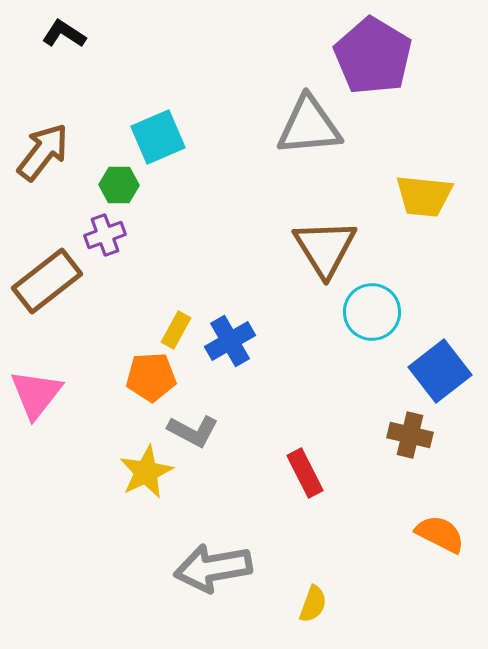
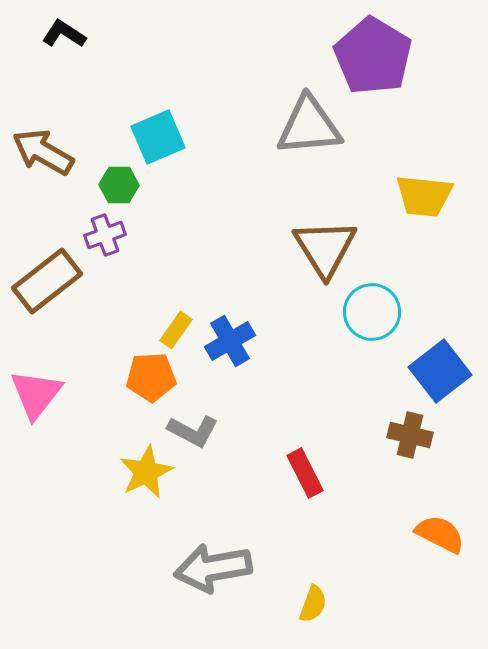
brown arrow: rotated 98 degrees counterclockwise
yellow rectangle: rotated 6 degrees clockwise
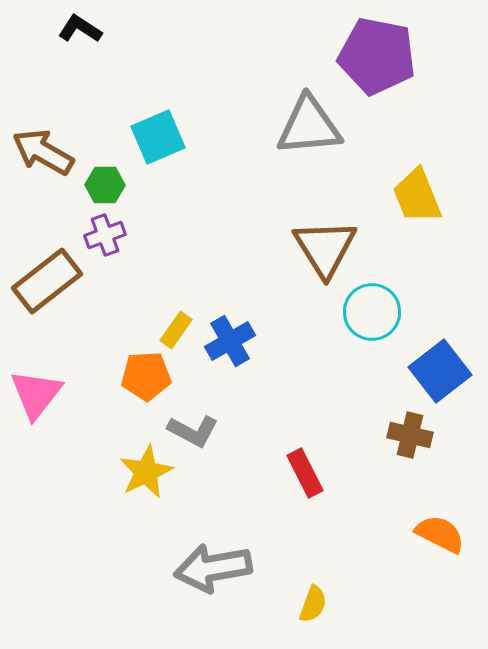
black L-shape: moved 16 px right, 5 px up
purple pentagon: moved 4 px right; rotated 20 degrees counterclockwise
green hexagon: moved 14 px left
yellow trapezoid: moved 7 px left; rotated 62 degrees clockwise
orange pentagon: moved 5 px left, 1 px up
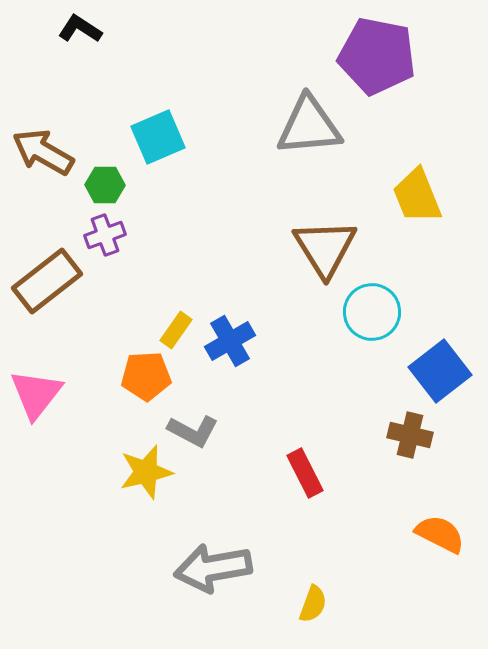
yellow star: rotated 12 degrees clockwise
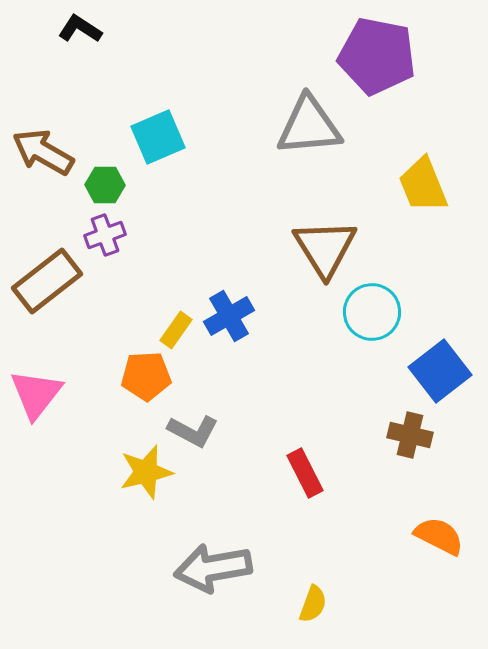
yellow trapezoid: moved 6 px right, 11 px up
blue cross: moved 1 px left, 25 px up
orange semicircle: moved 1 px left, 2 px down
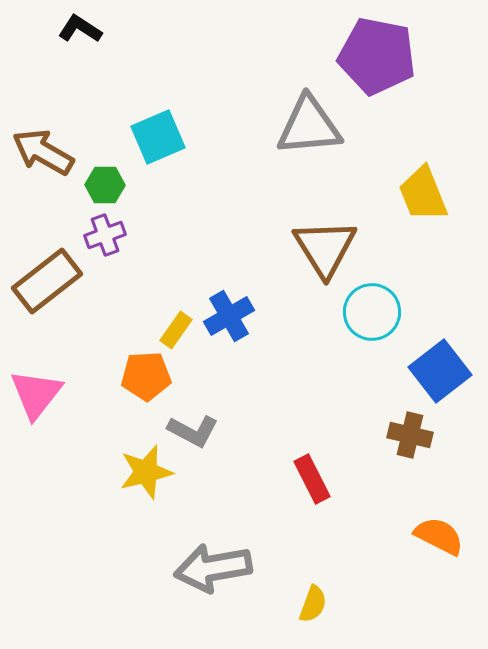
yellow trapezoid: moved 9 px down
red rectangle: moved 7 px right, 6 px down
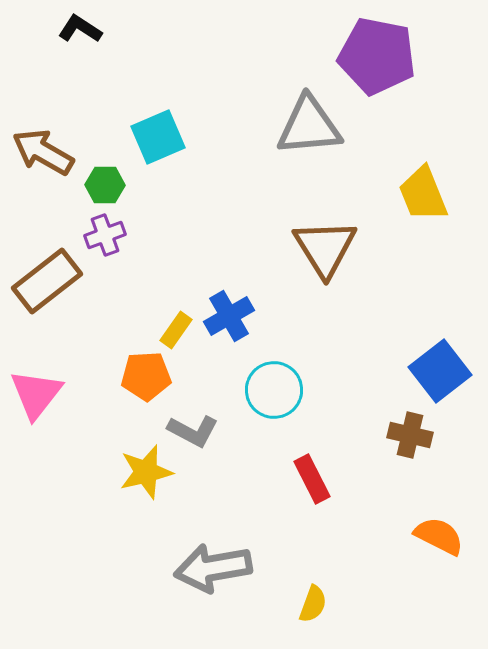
cyan circle: moved 98 px left, 78 px down
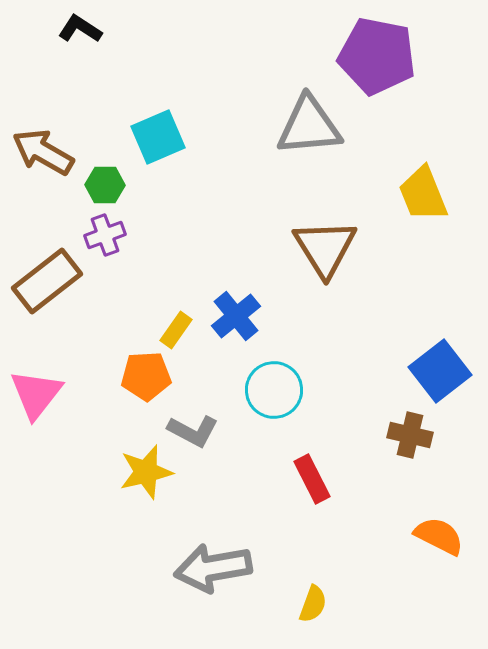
blue cross: moved 7 px right; rotated 9 degrees counterclockwise
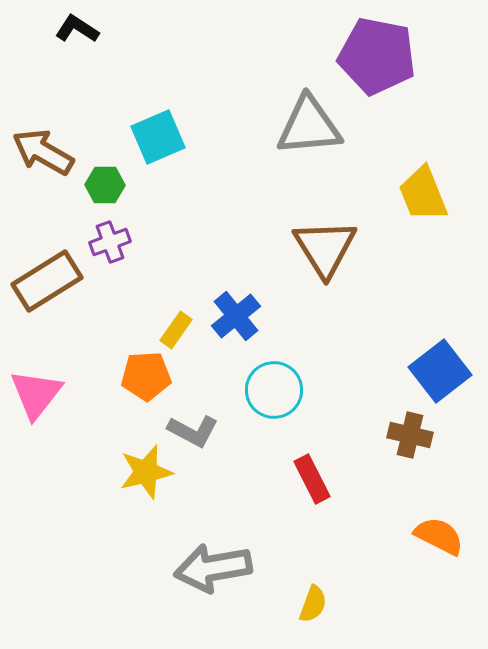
black L-shape: moved 3 px left
purple cross: moved 5 px right, 7 px down
brown rectangle: rotated 6 degrees clockwise
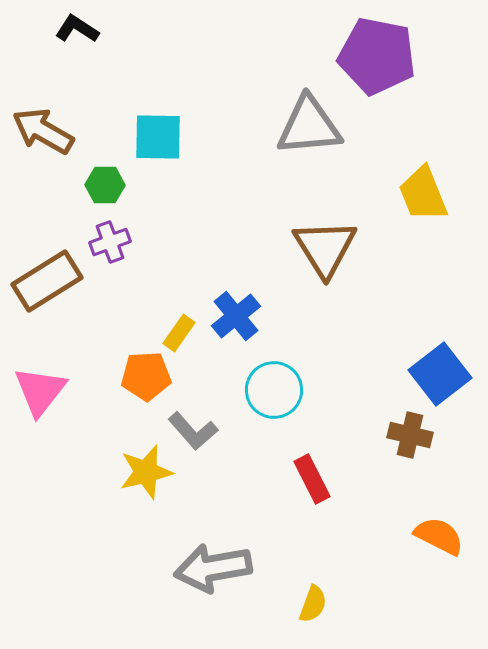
cyan square: rotated 24 degrees clockwise
brown arrow: moved 21 px up
yellow rectangle: moved 3 px right, 3 px down
blue square: moved 3 px down
pink triangle: moved 4 px right, 3 px up
gray L-shape: rotated 21 degrees clockwise
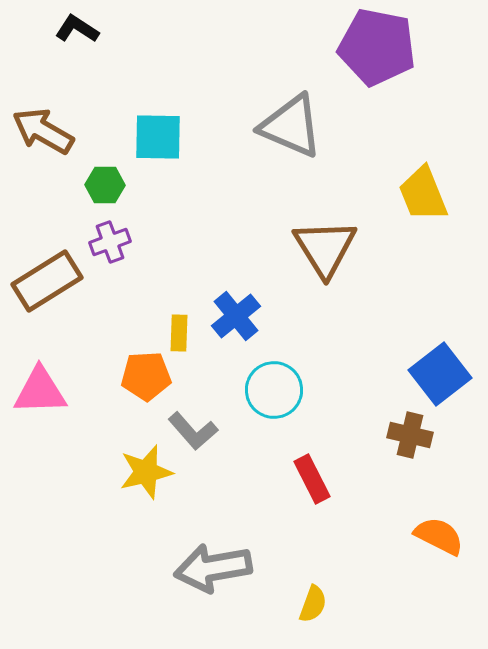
purple pentagon: moved 9 px up
gray triangle: moved 18 px left; rotated 28 degrees clockwise
yellow rectangle: rotated 33 degrees counterclockwise
pink triangle: rotated 50 degrees clockwise
